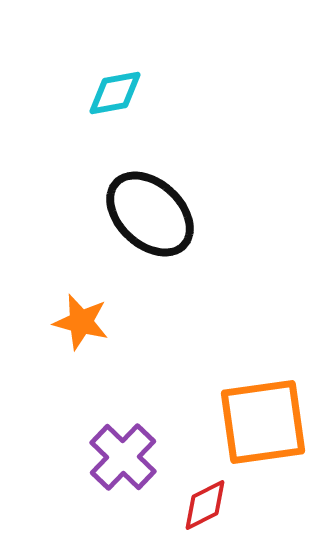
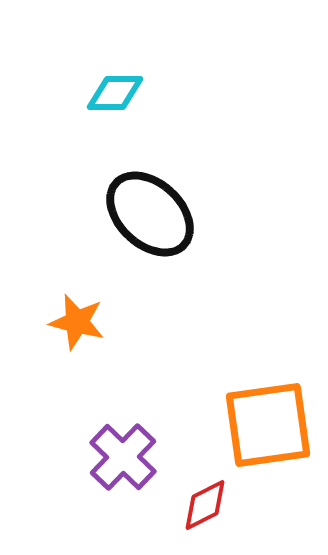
cyan diamond: rotated 10 degrees clockwise
orange star: moved 4 px left
orange square: moved 5 px right, 3 px down
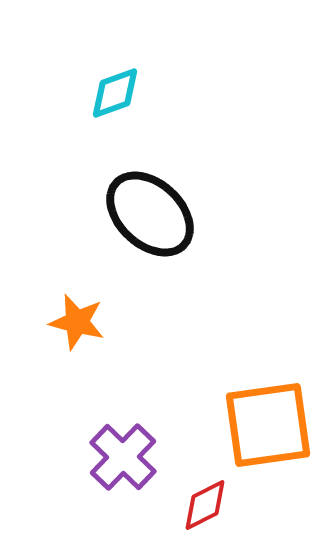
cyan diamond: rotated 20 degrees counterclockwise
